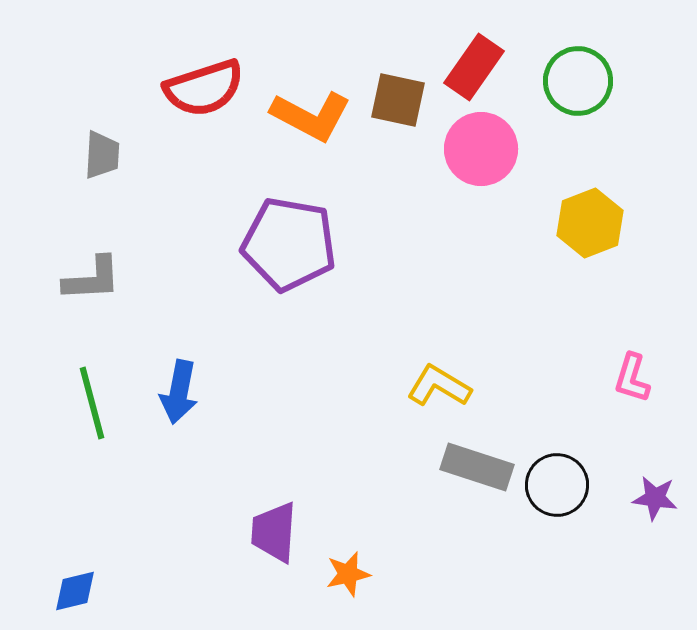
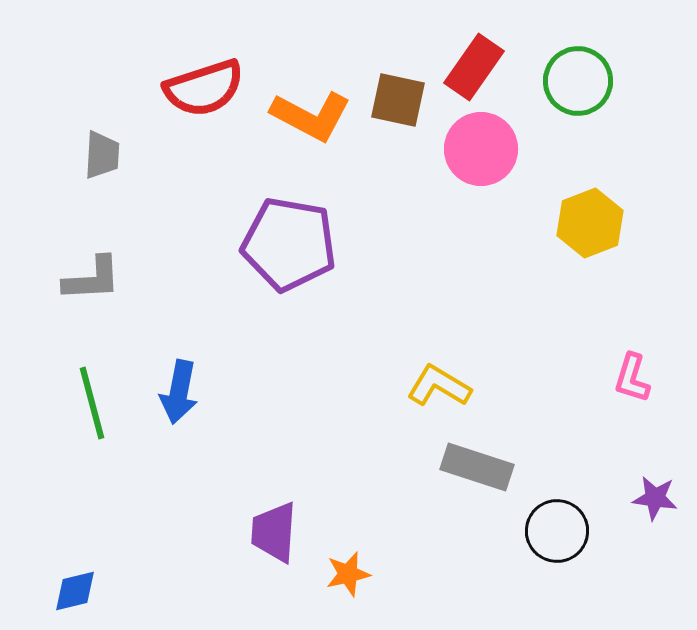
black circle: moved 46 px down
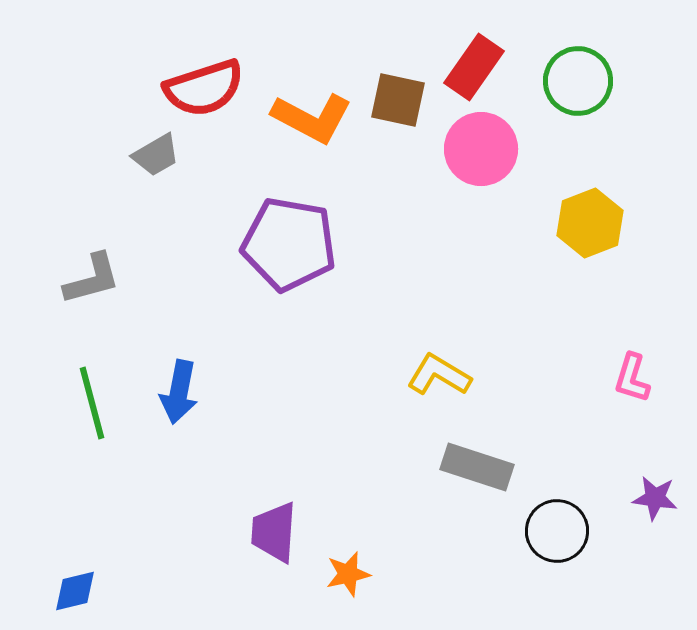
orange L-shape: moved 1 px right, 2 px down
gray trapezoid: moved 54 px right; rotated 57 degrees clockwise
gray L-shape: rotated 12 degrees counterclockwise
yellow L-shape: moved 11 px up
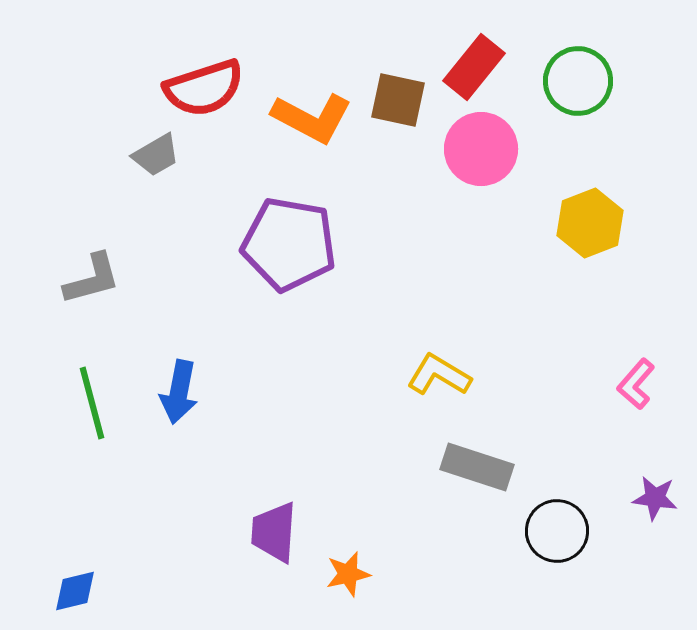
red rectangle: rotated 4 degrees clockwise
pink L-shape: moved 4 px right, 6 px down; rotated 24 degrees clockwise
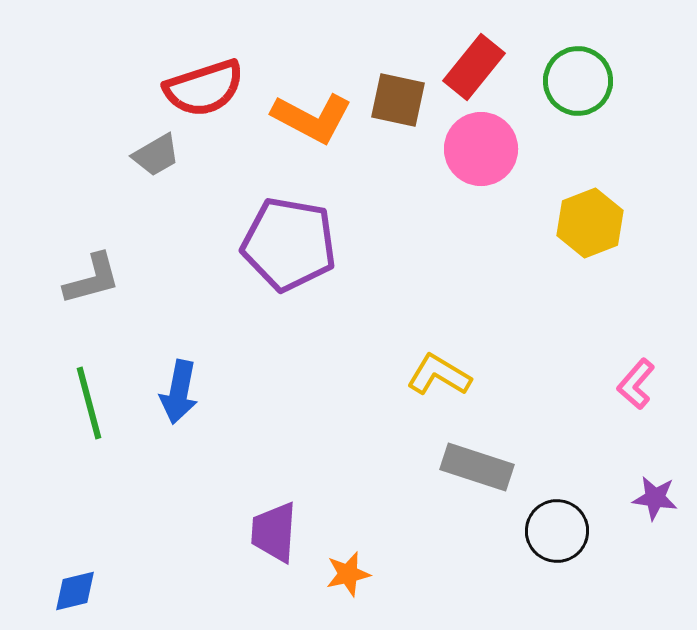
green line: moved 3 px left
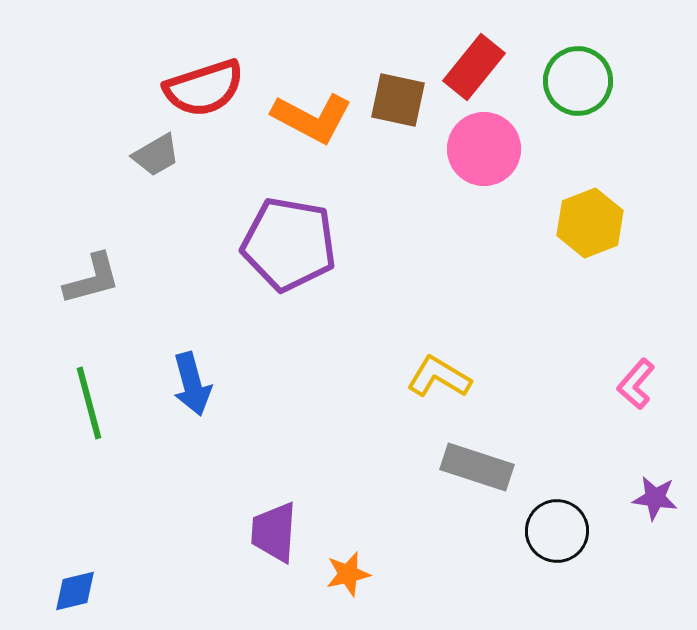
pink circle: moved 3 px right
yellow L-shape: moved 2 px down
blue arrow: moved 13 px right, 8 px up; rotated 26 degrees counterclockwise
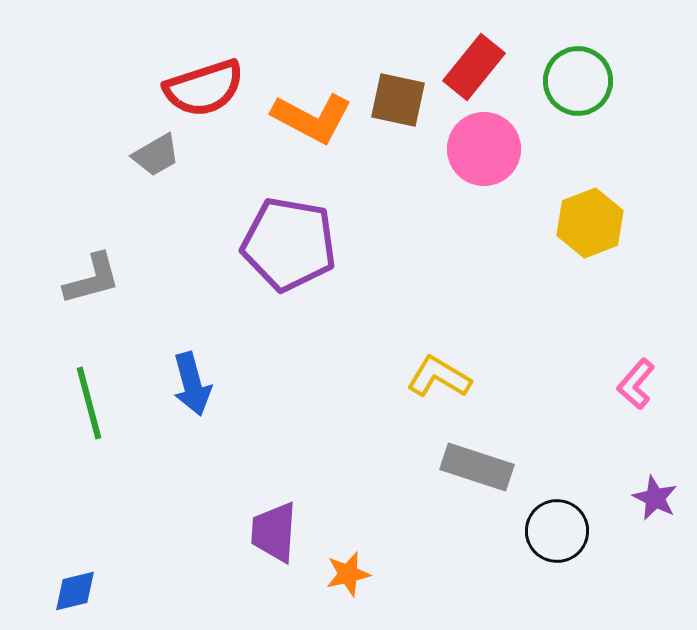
purple star: rotated 18 degrees clockwise
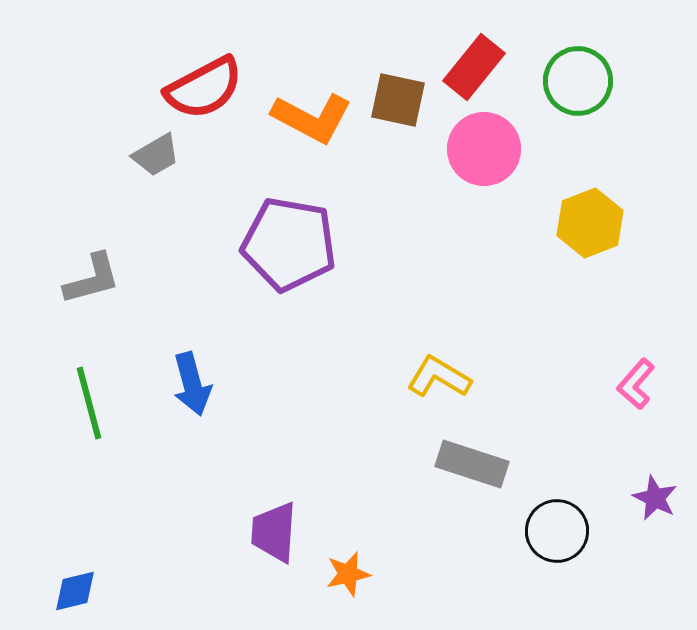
red semicircle: rotated 10 degrees counterclockwise
gray rectangle: moved 5 px left, 3 px up
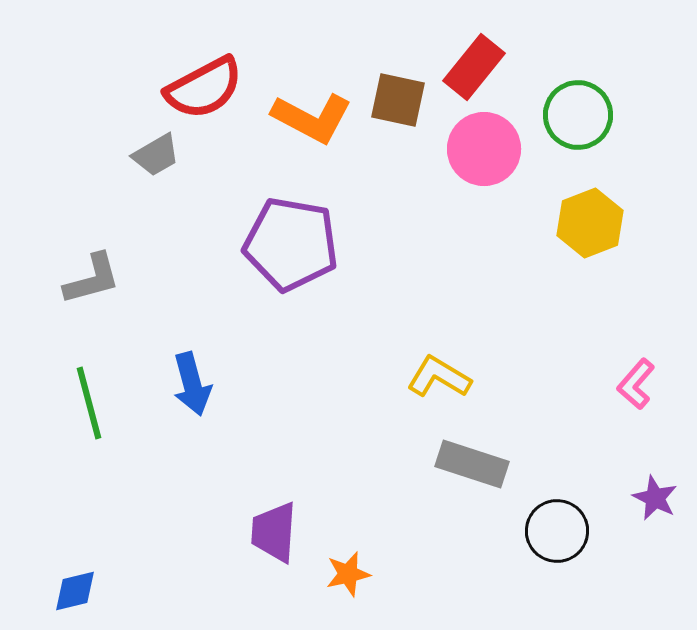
green circle: moved 34 px down
purple pentagon: moved 2 px right
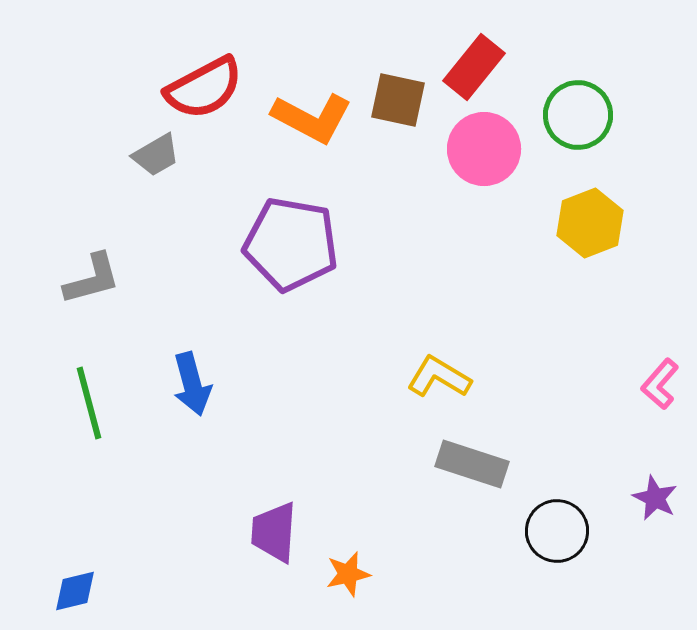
pink L-shape: moved 24 px right
